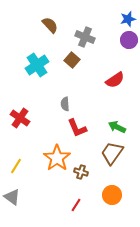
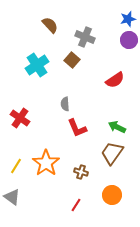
orange star: moved 11 px left, 5 px down
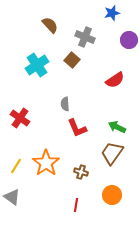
blue star: moved 16 px left, 6 px up
red line: rotated 24 degrees counterclockwise
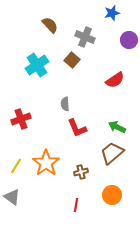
red cross: moved 1 px right, 1 px down; rotated 36 degrees clockwise
brown trapezoid: rotated 15 degrees clockwise
brown cross: rotated 32 degrees counterclockwise
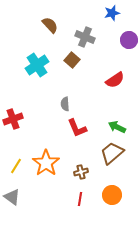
red cross: moved 8 px left
red line: moved 4 px right, 6 px up
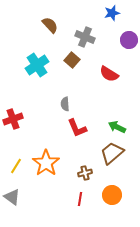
red semicircle: moved 6 px left, 6 px up; rotated 66 degrees clockwise
brown cross: moved 4 px right, 1 px down
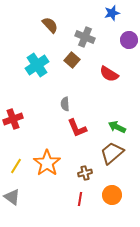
orange star: moved 1 px right
